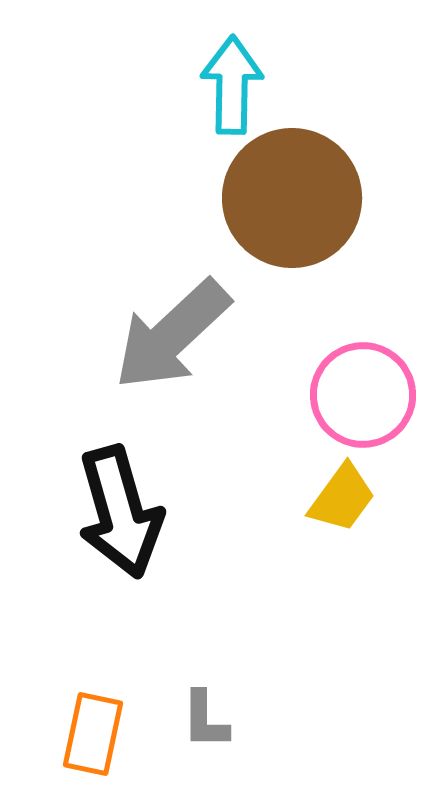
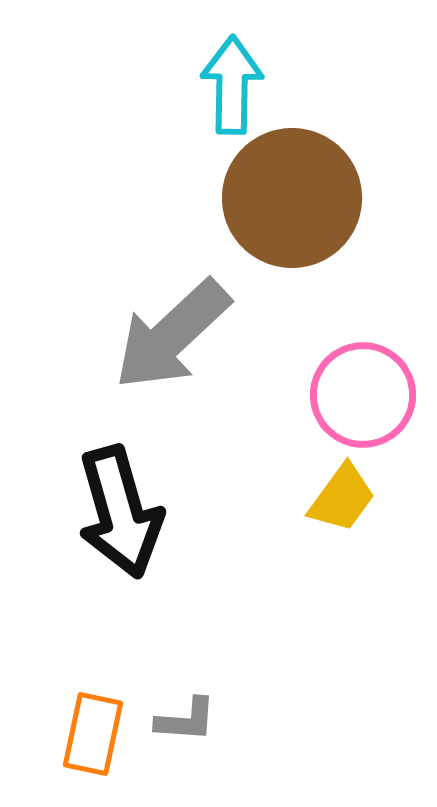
gray L-shape: moved 19 px left; rotated 86 degrees counterclockwise
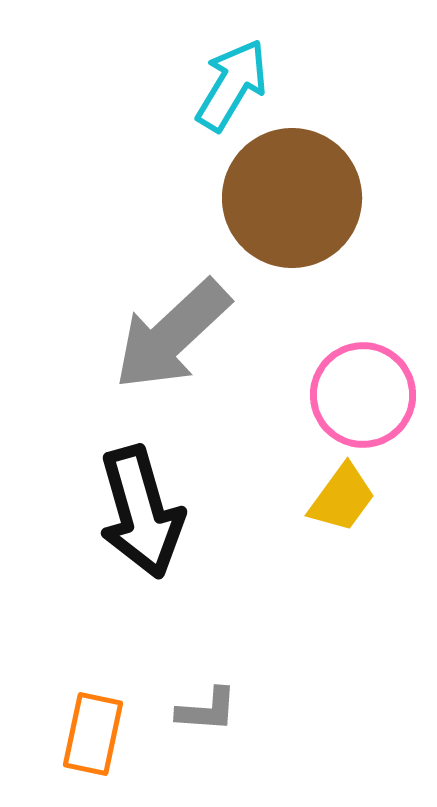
cyan arrow: rotated 30 degrees clockwise
black arrow: moved 21 px right
gray L-shape: moved 21 px right, 10 px up
